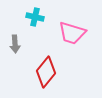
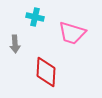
red diamond: rotated 36 degrees counterclockwise
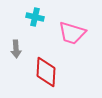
gray arrow: moved 1 px right, 5 px down
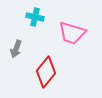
gray arrow: rotated 24 degrees clockwise
red diamond: rotated 36 degrees clockwise
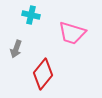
cyan cross: moved 4 px left, 2 px up
red diamond: moved 3 px left, 2 px down
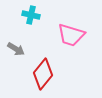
pink trapezoid: moved 1 px left, 2 px down
gray arrow: rotated 78 degrees counterclockwise
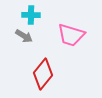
cyan cross: rotated 12 degrees counterclockwise
gray arrow: moved 8 px right, 13 px up
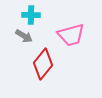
pink trapezoid: rotated 32 degrees counterclockwise
red diamond: moved 10 px up
